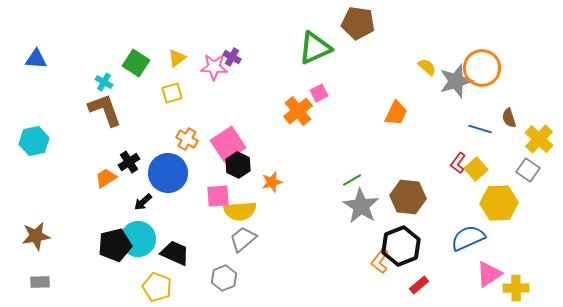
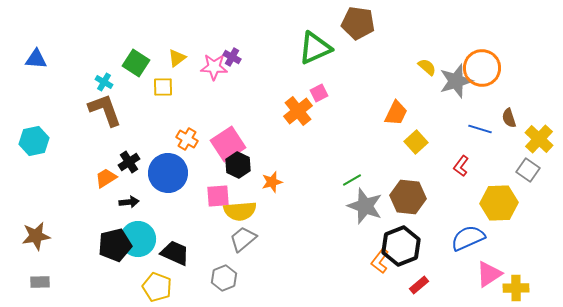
yellow square at (172, 93): moved 9 px left, 6 px up; rotated 15 degrees clockwise
red L-shape at (458, 163): moved 3 px right, 3 px down
yellow square at (476, 169): moved 60 px left, 27 px up
black arrow at (143, 202): moved 14 px left; rotated 144 degrees counterclockwise
gray star at (361, 206): moved 4 px right; rotated 12 degrees counterclockwise
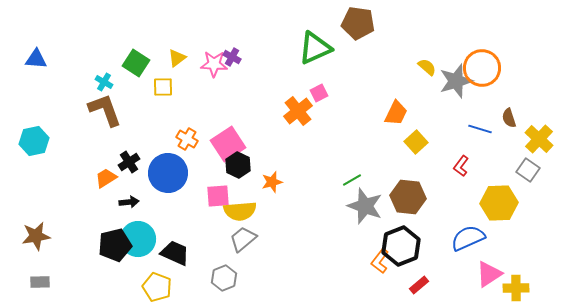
pink star at (214, 67): moved 3 px up
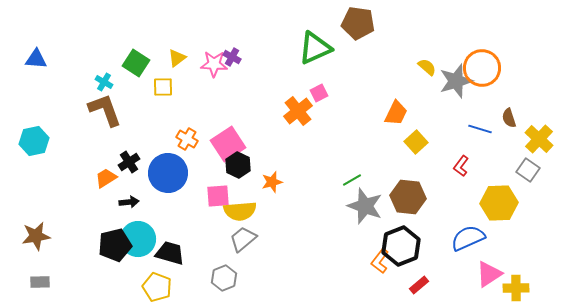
black trapezoid at (175, 253): moved 5 px left; rotated 8 degrees counterclockwise
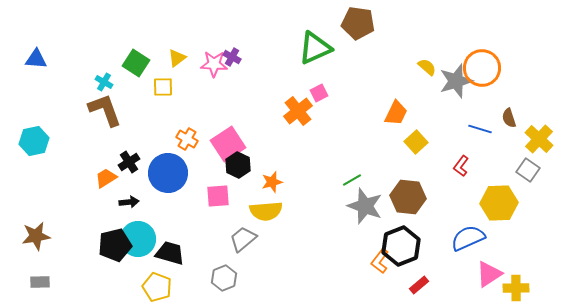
yellow semicircle at (240, 211): moved 26 px right
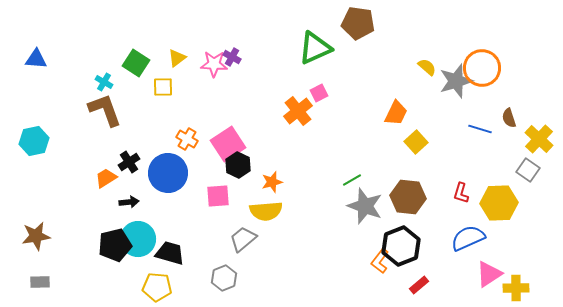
red L-shape at (461, 166): moved 27 px down; rotated 20 degrees counterclockwise
yellow pentagon at (157, 287): rotated 16 degrees counterclockwise
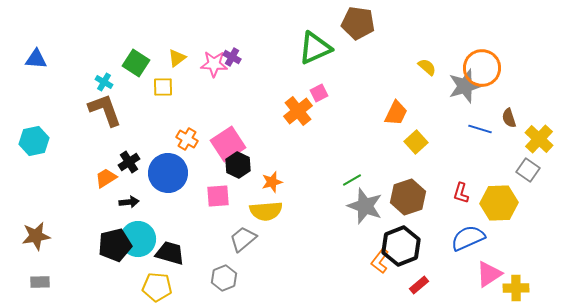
gray star at (456, 81): moved 9 px right, 5 px down
brown hexagon at (408, 197): rotated 24 degrees counterclockwise
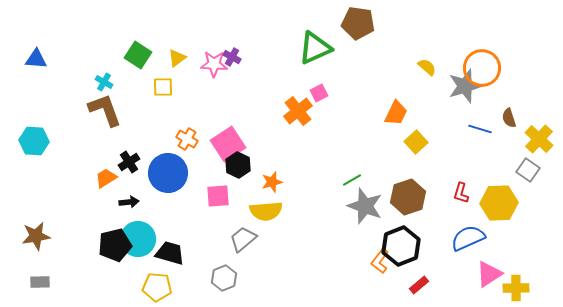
green square at (136, 63): moved 2 px right, 8 px up
cyan hexagon at (34, 141): rotated 16 degrees clockwise
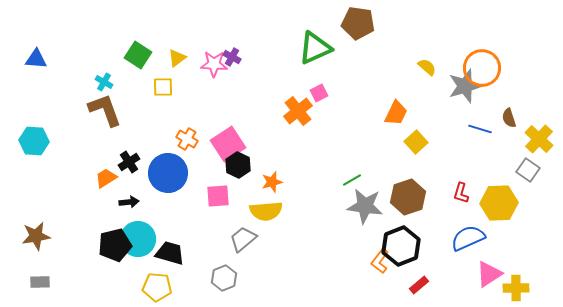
gray star at (365, 206): rotated 12 degrees counterclockwise
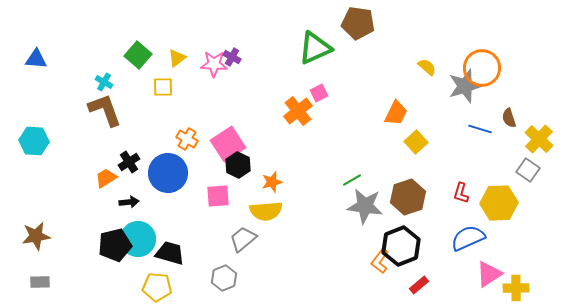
green square at (138, 55): rotated 8 degrees clockwise
